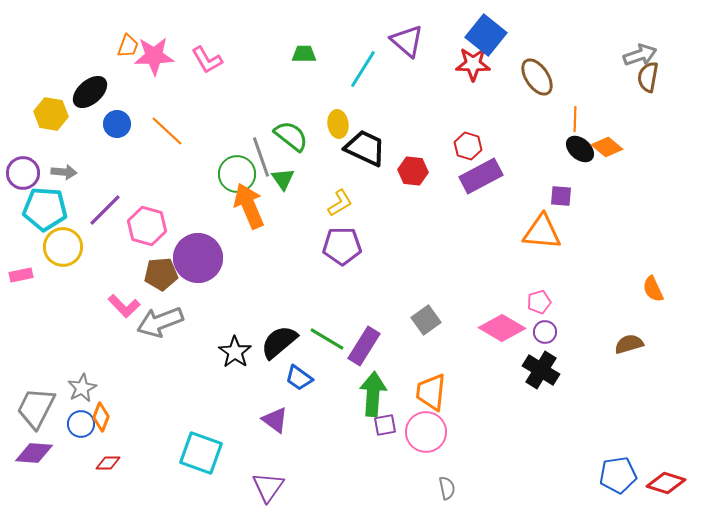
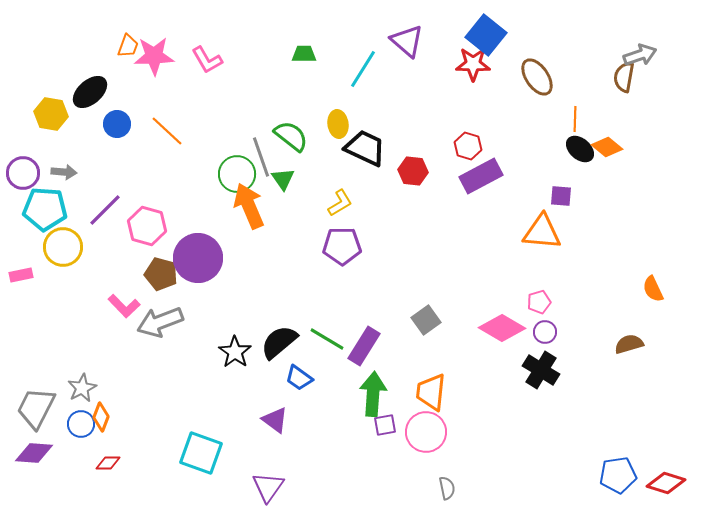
brown semicircle at (648, 77): moved 24 px left
brown pentagon at (161, 274): rotated 20 degrees clockwise
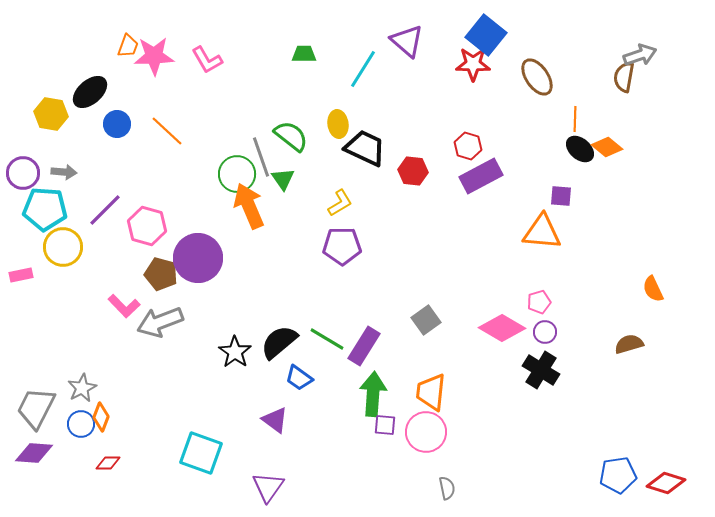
purple square at (385, 425): rotated 15 degrees clockwise
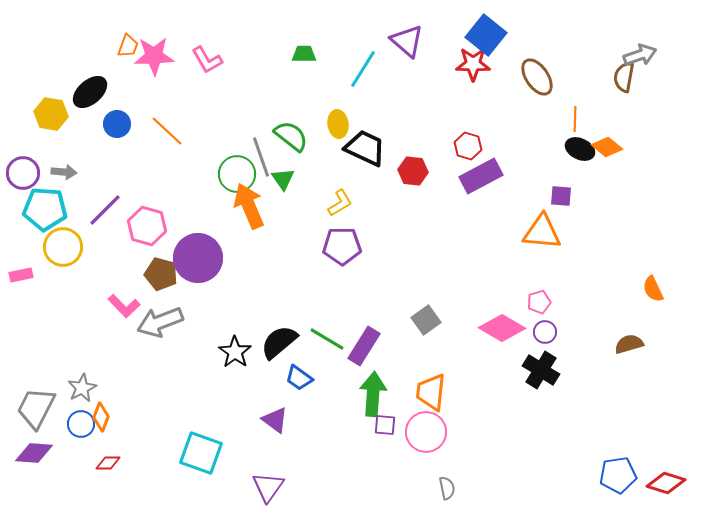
black ellipse at (580, 149): rotated 16 degrees counterclockwise
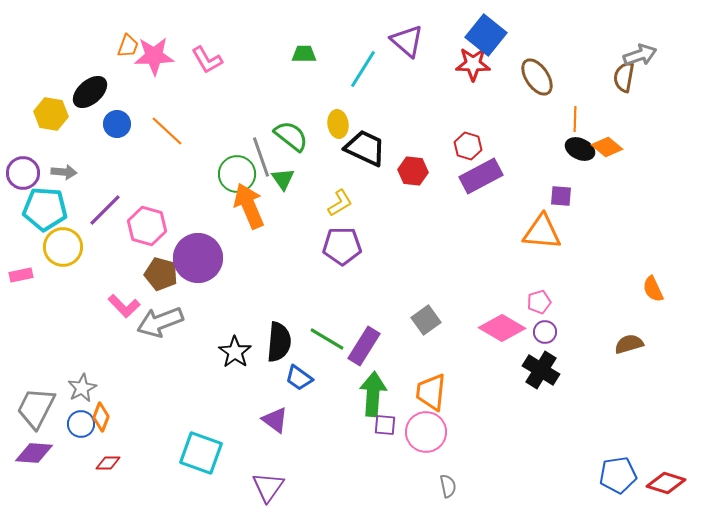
black semicircle at (279, 342): rotated 135 degrees clockwise
gray semicircle at (447, 488): moved 1 px right, 2 px up
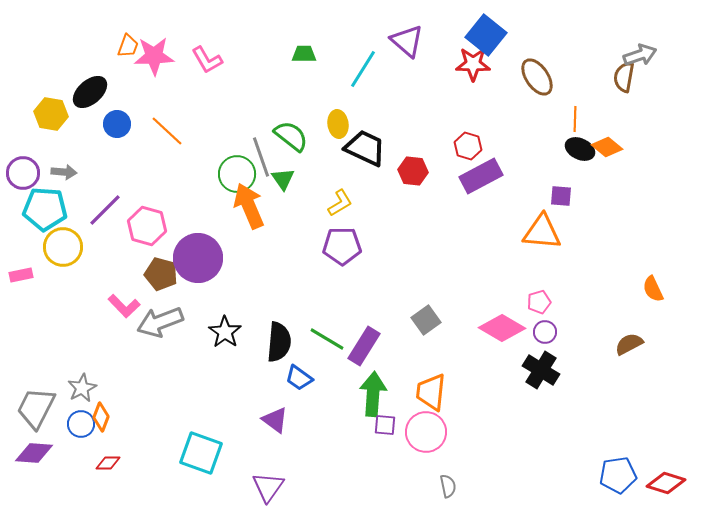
brown semicircle at (629, 344): rotated 12 degrees counterclockwise
black star at (235, 352): moved 10 px left, 20 px up
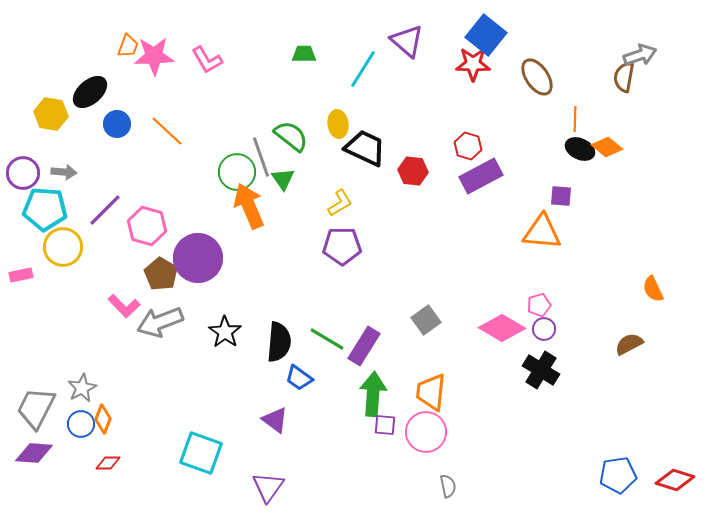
green circle at (237, 174): moved 2 px up
brown pentagon at (161, 274): rotated 16 degrees clockwise
pink pentagon at (539, 302): moved 3 px down
purple circle at (545, 332): moved 1 px left, 3 px up
orange diamond at (101, 417): moved 2 px right, 2 px down
red diamond at (666, 483): moved 9 px right, 3 px up
